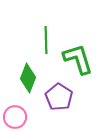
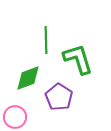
green diamond: rotated 48 degrees clockwise
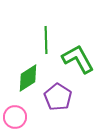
green L-shape: rotated 12 degrees counterclockwise
green diamond: rotated 12 degrees counterclockwise
purple pentagon: moved 1 px left
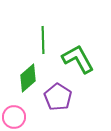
green line: moved 3 px left
green diamond: rotated 8 degrees counterclockwise
pink circle: moved 1 px left
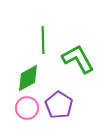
green diamond: rotated 12 degrees clockwise
purple pentagon: moved 1 px right, 8 px down
pink circle: moved 13 px right, 9 px up
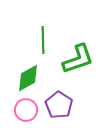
green L-shape: rotated 100 degrees clockwise
pink circle: moved 1 px left, 2 px down
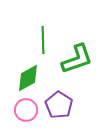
green L-shape: moved 1 px left
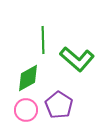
green L-shape: rotated 60 degrees clockwise
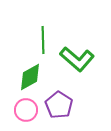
green diamond: moved 2 px right, 1 px up
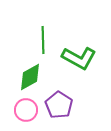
green L-shape: moved 2 px right, 1 px up; rotated 12 degrees counterclockwise
